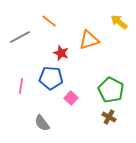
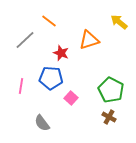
gray line: moved 5 px right, 3 px down; rotated 15 degrees counterclockwise
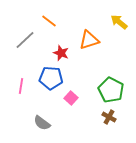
gray semicircle: rotated 18 degrees counterclockwise
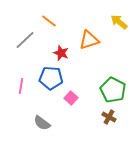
green pentagon: moved 2 px right
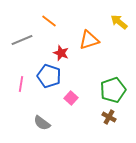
gray line: moved 3 px left; rotated 20 degrees clockwise
blue pentagon: moved 2 px left, 2 px up; rotated 15 degrees clockwise
pink line: moved 2 px up
green pentagon: rotated 25 degrees clockwise
